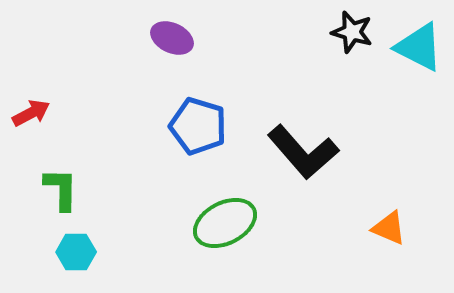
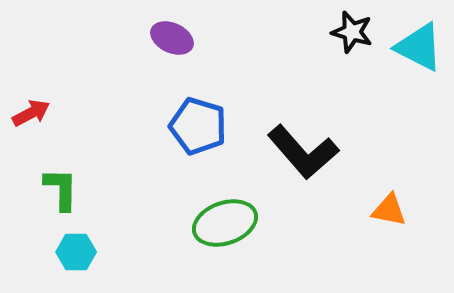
green ellipse: rotated 8 degrees clockwise
orange triangle: moved 18 px up; rotated 12 degrees counterclockwise
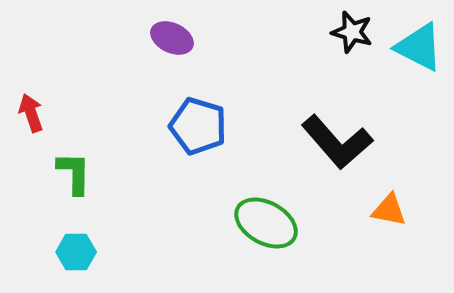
red arrow: rotated 81 degrees counterclockwise
black L-shape: moved 34 px right, 10 px up
green L-shape: moved 13 px right, 16 px up
green ellipse: moved 41 px right; rotated 48 degrees clockwise
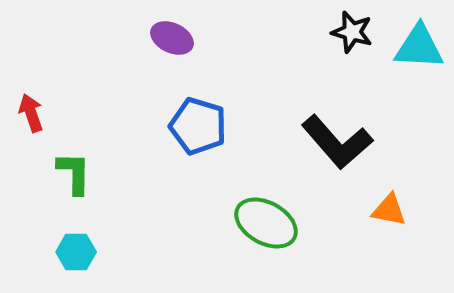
cyan triangle: rotated 24 degrees counterclockwise
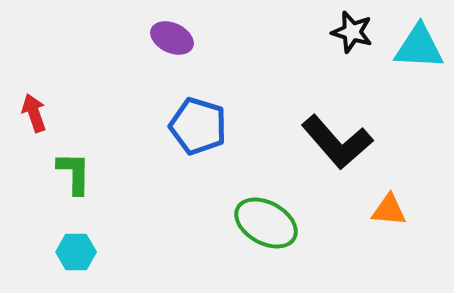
red arrow: moved 3 px right
orange triangle: rotated 6 degrees counterclockwise
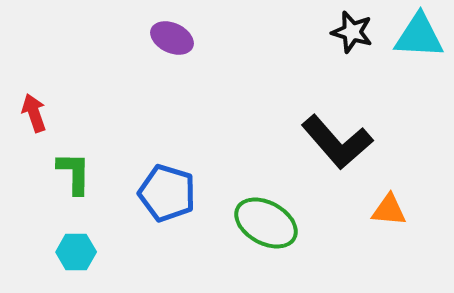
cyan triangle: moved 11 px up
blue pentagon: moved 31 px left, 67 px down
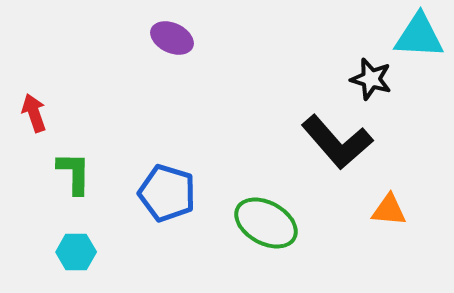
black star: moved 19 px right, 47 px down
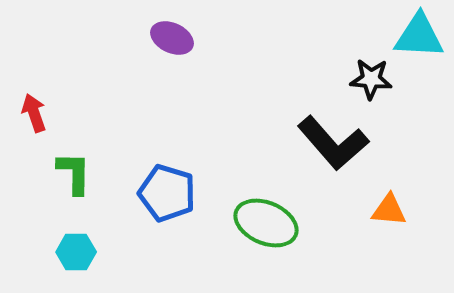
black star: rotated 12 degrees counterclockwise
black L-shape: moved 4 px left, 1 px down
green ellipse: rotated 6 degrees counterclockwise
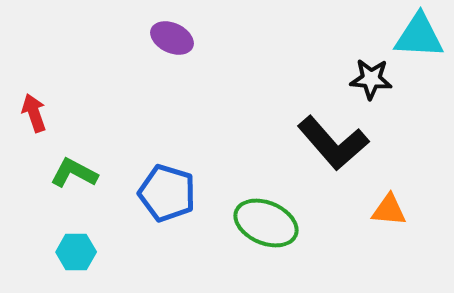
green L-shape: rotated 63 degrees counterclockwise
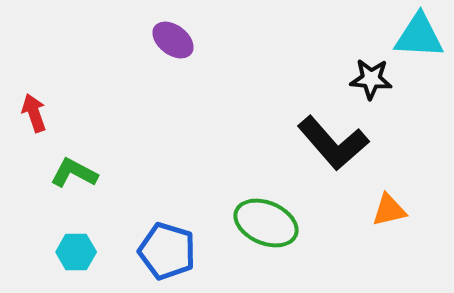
purple ellipse: moved 1 px right, 2 px down; rotated 12 degrees clockwise
blue pentagon: moved 58 px down
orange triangle: rotated 18 degrees counterclockwise
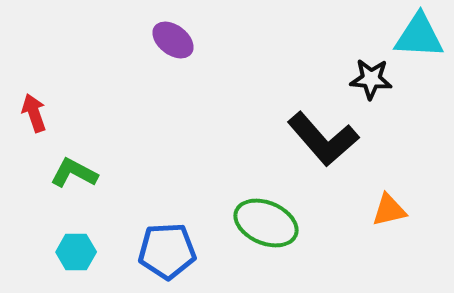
black L-shape: moved 10 px left, 4 px up
blue pentagon: rotated 20 degrees counterclockwise
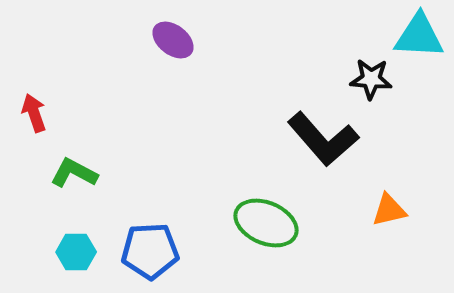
blue pentagon: moved 17 px left
